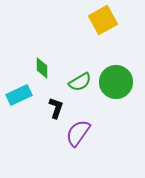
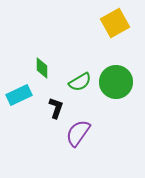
yellow square: moved 12 px right, 3 px down
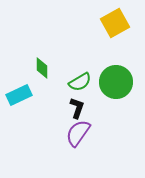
black L-shape: moved 21 px right
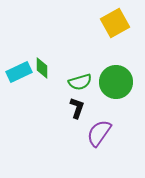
green semicircle: rotated 15 degrees clockwise
cyan rectangle: moved 23 px up
purple semicircle: moved 21 px right
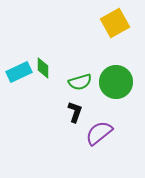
green diamond: moved 1 px right
black L-shape: moved 2 px left, 4 px down
purple semicircle: rotated 16 degrees clockwise
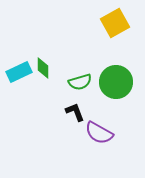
black L-shape: rotated 40 degrees counterclockwise
purple semicircle: rotated 112 degrees counterclockwise
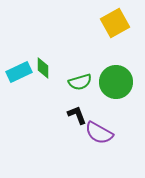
black L-shape: moved 2 px right, 3 px down
